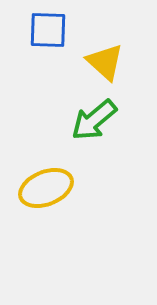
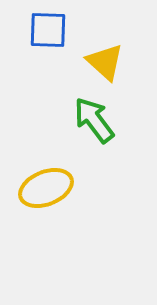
green arrow: rotated 93 degrees clockwise
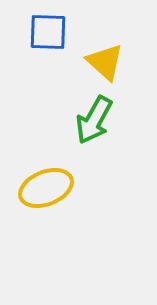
blue square: moved 2 px down
green arrow: rotated 114 degrees counterclockwise
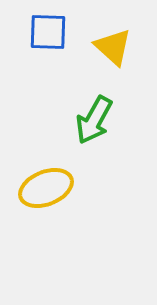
yellow triangle: moved 8 px right, 15 px up
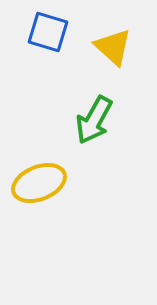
blue square: rotated 15 degrees clockwise
yellow ellipse: moved 7 px left, 5 px up
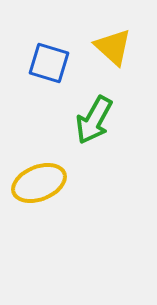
blue square: moved 1 px right, 31 px down
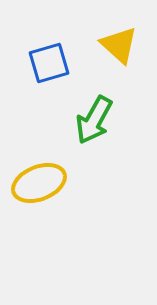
yellow triangle: moved 6 px right, 2 px up
blue square: rotated 33 degrees counterclockwise
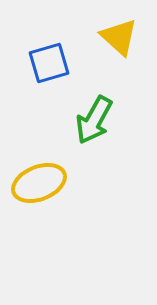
yellow triangle: moved 8 px up
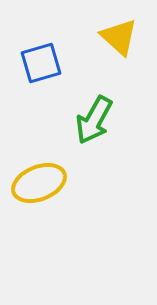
blue square: moved 8 px left
